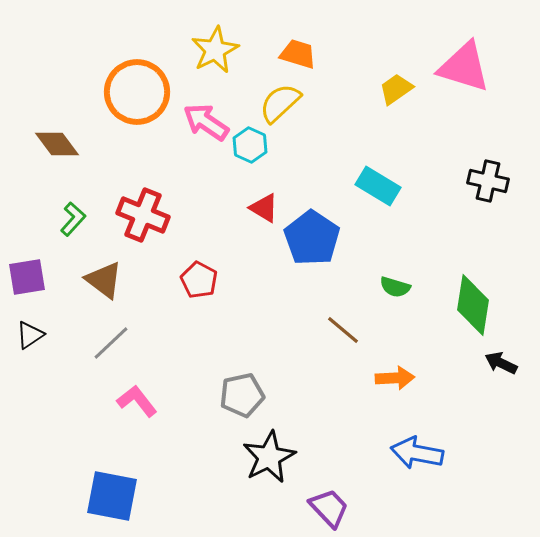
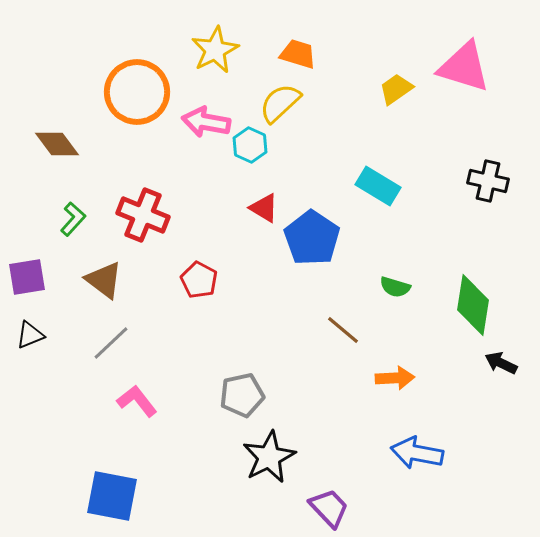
pink arrow: rotated 24 degrees counterclockwise
black triangle: rotated 12 degrees clockwise
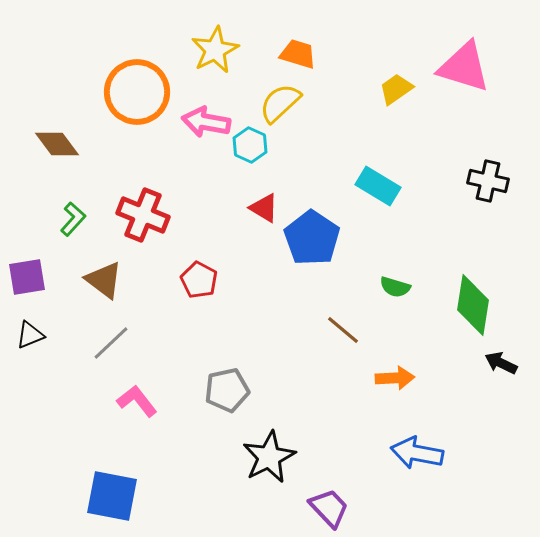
gray pentagon: moved 15 px left, 5 px up
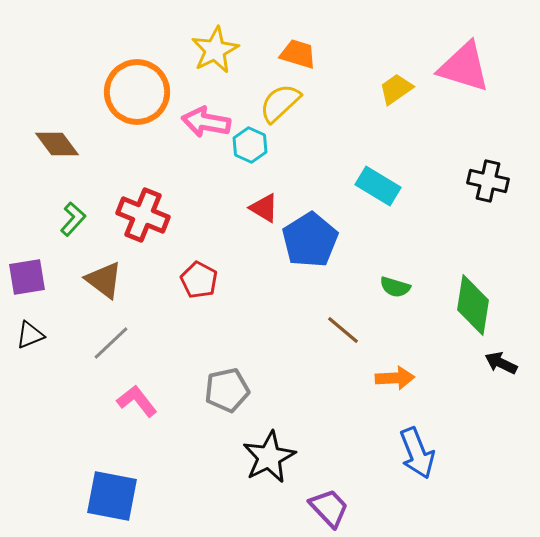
blue pentagon: moved 2 px left, 2 px down; rotated 6 degrees clockwise
blue arrow: rotated 123 degrees counterclockwise
